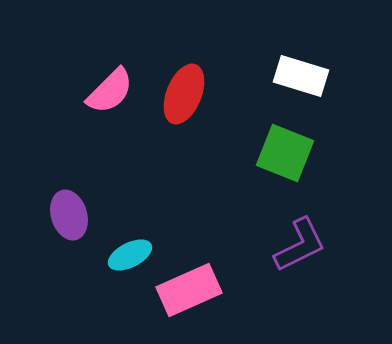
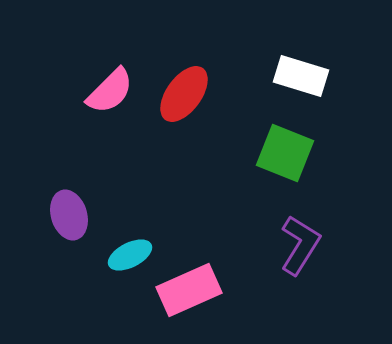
red ellipse: rotated 14 degrees clockwise
purple L-shape: rotated 32 degrees counterclockwise
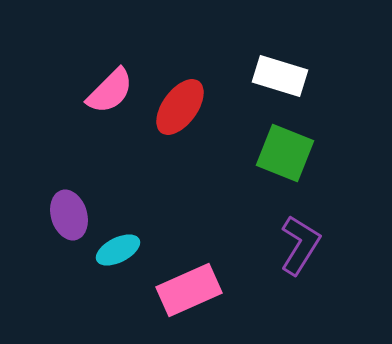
white rectangle: moved 21 px left
red ellipse: moved 4 px left, 13 px down
cyan ellipse: moved 12 px left, 5 px up
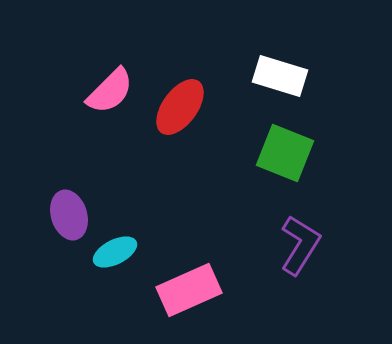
cyan ellipse: moved 3 px left, 2 px down
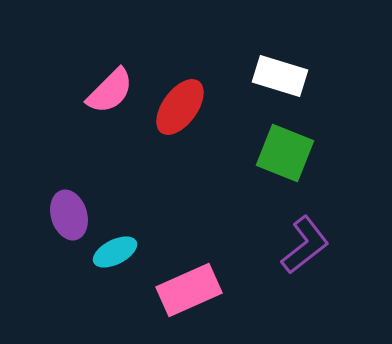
purple L-shape: moved 5 px right; rotated 20 degrees clockwise
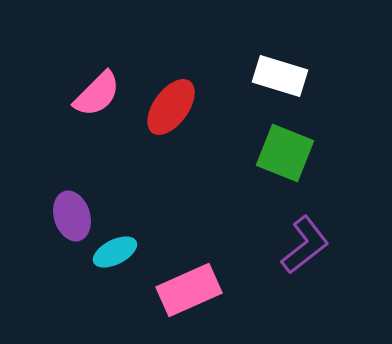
pink semicircle: moved 13 px left, 3 px down
red ellipse: moved 9 px left
purple ellipse: moved 3 px right, 1 px down
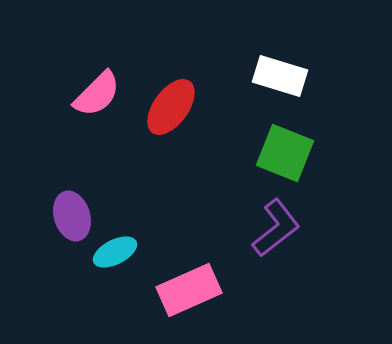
purple L-shape: moved 29 px left, 17 px up
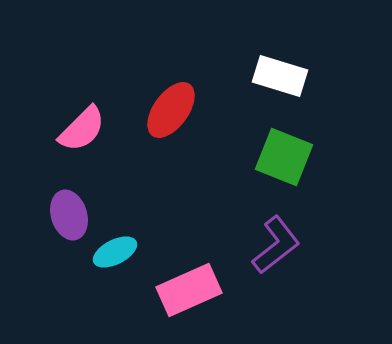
pink semicircle: moved 15 px left, 35 px down
red ellipse: moved 3 px down
green square: moved 1 px left, 4 px down
purple ellipse: moved 3 px left, 1 px up
purple L-shape: moved 17 px down
